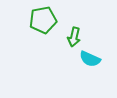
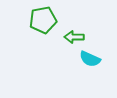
green arrow: rotated 78 degrees clockwise
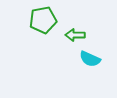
green arrow: moved 1 px right, 2 px up
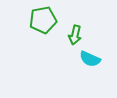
green arrow: rotated 78 degrees counterclockwise
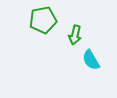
cyan semicircle: moved 1 px right, 1 px down; rotated 35 degrees clockwise
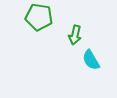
green pentagon: moved 4 px left, 3 px up; rotated 20 degrees clockwise
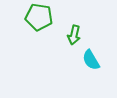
green arrow: moved 1 px left
